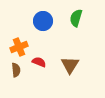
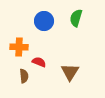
blue circle: moved 1 px right
orange cross: rotated 24 degrees clockwise
brown triangle: moved 7 px down
brown semicircle: moved 8 px right, 6 px down
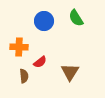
green semicircle: rotated 48 degrees counterclockwise
red semicircle: moved 1 px right; rotated 120 degrees clockwise
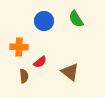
green semicircle: moved 1 px down
brown triangle: rotated 24 degrees counterclockwise
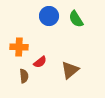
blue circle: moved 5 px right, 5 px up
brown triangle: moved 2 px up; rotated 42 degrees clockwise
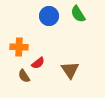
green semicircle: moved 2 px right, 5 px up
red semicircle: moved 2 px left, 1 px down
brown triangle: rotated 24 degrees counterclockwise
brown semicircle: rotated 152 degrees clockwise
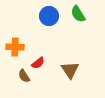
orange cross: moved 4 px left
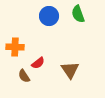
green semicircle: rotated 12 degrees clockwise
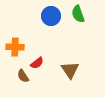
blue circle: moved 2 px right
red semicircle: moved 1 px left
brown semicircle: moved 1 px left
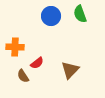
green semicircle: moved 2 px right
brown triangle: rotated 18 degrees clockwise
